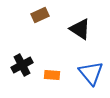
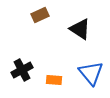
black cross: moved 5 px down
orange rectangle: moved 2 px right, 5 px down
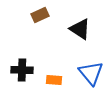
black cross: rotated 30 degrees clockwise
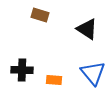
brown rectangle: rotated 42 degrees clockwise
black triangle: moved 7 px right
blue triangle: moved 2 px right
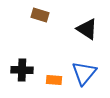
blue triangle: moved 9 px left; rotated 20 degrees clockwise
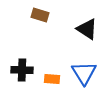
blue triangle: rotated 12 degrees counterclockwise
orange rectangle: moved 2 px left, 1 px up
